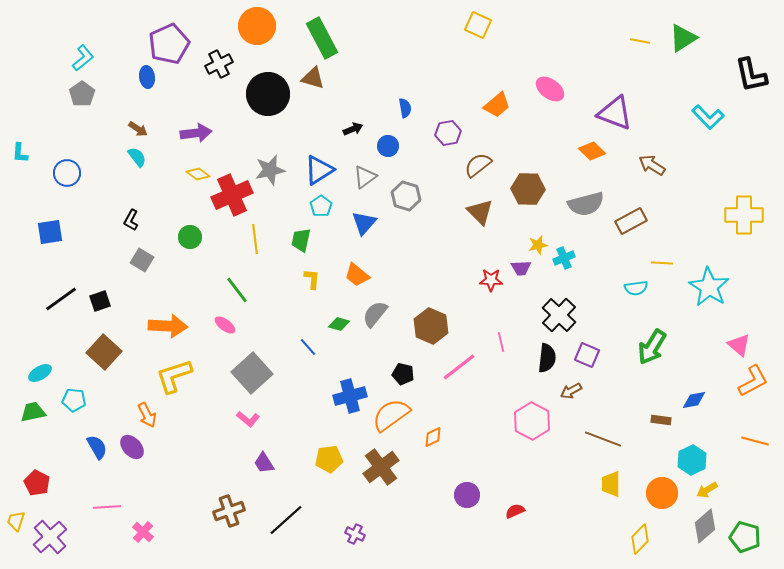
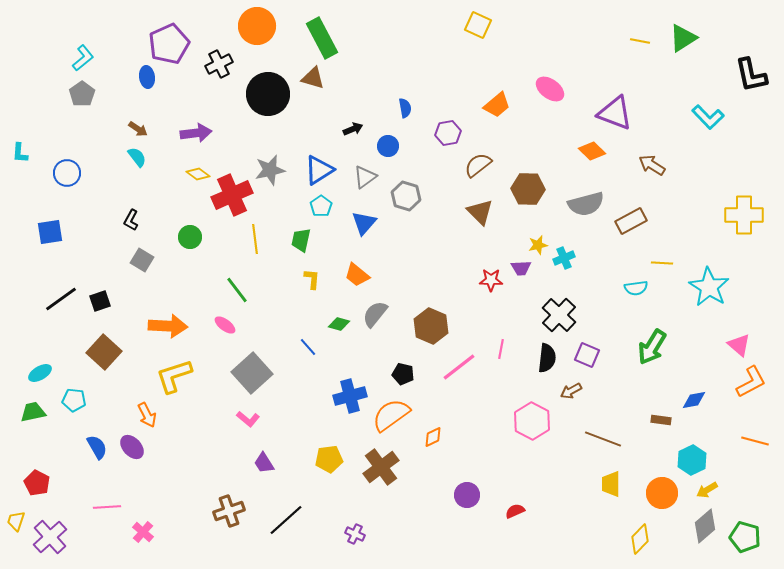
pink line at (501, 342): moved 7 px down; rotated 24 degrees clockwise
orange L-shape at (753, 381): moved 2 px left, 1 px down
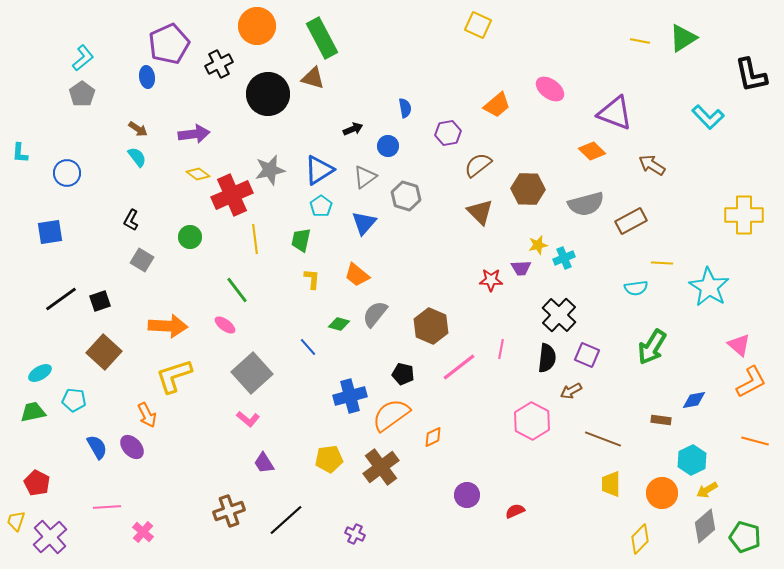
purple arrow at (196, 133): moved 2 px left, 1 px down
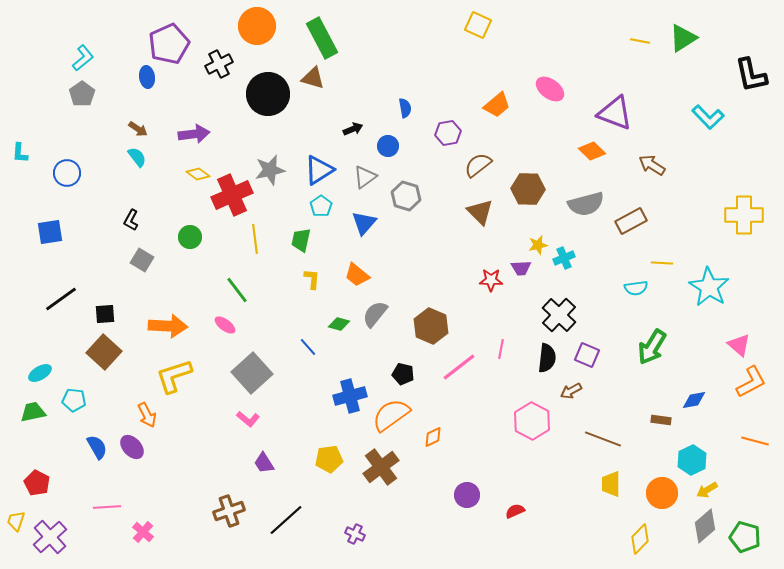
black square at (100, 301): moved 5 px right, 13 px down; rotated 15 degrees clockwise
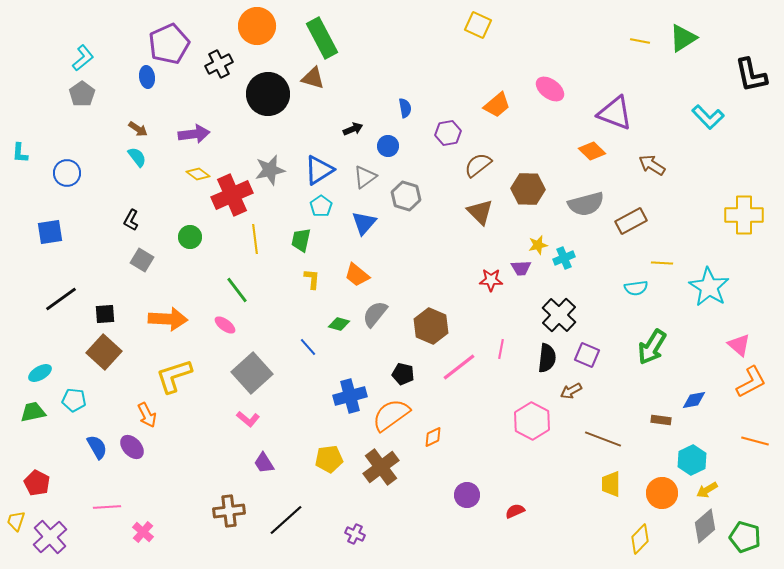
orange arrow at (168, 326): moved 7 px up
brown cross at (229, 511): rotated 12 degrees clockwise
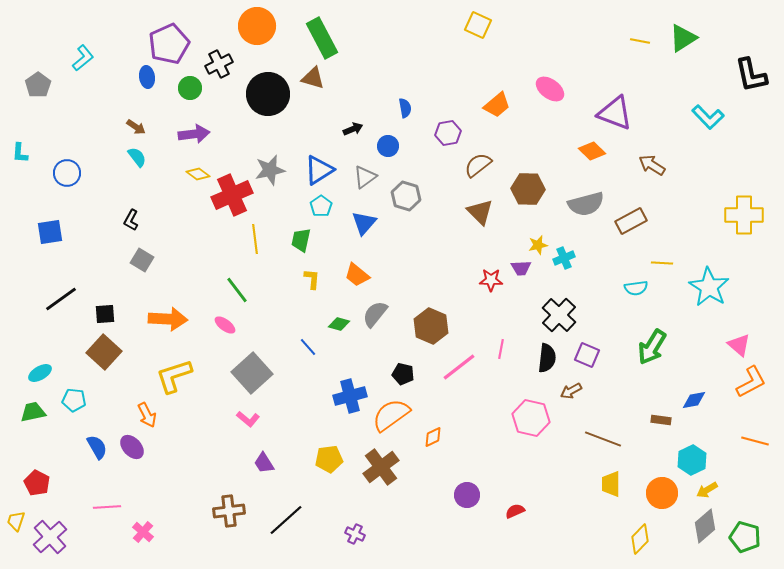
gray pentagon at (82, 94): moved 44 px left, 9 px up
brown arrow at (138, 129): moved 2 px left, 2 px up
green circle at (190, 237): moved 149 px up
pink hexagon at (532, 421): moved 1 px left, 3 px up; rotated 15 degrees counterclockwise
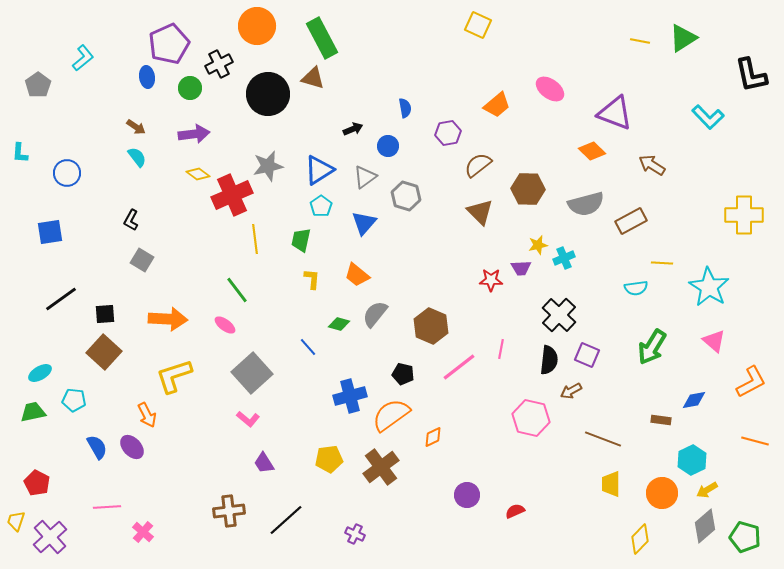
gray star at (270, 170): moved 2 px left, 4 px up
pink triangle at (739, 345): moved 25 px left, 4 px up
black semicircle at (547, 358): moved 2 px right, 2 px down
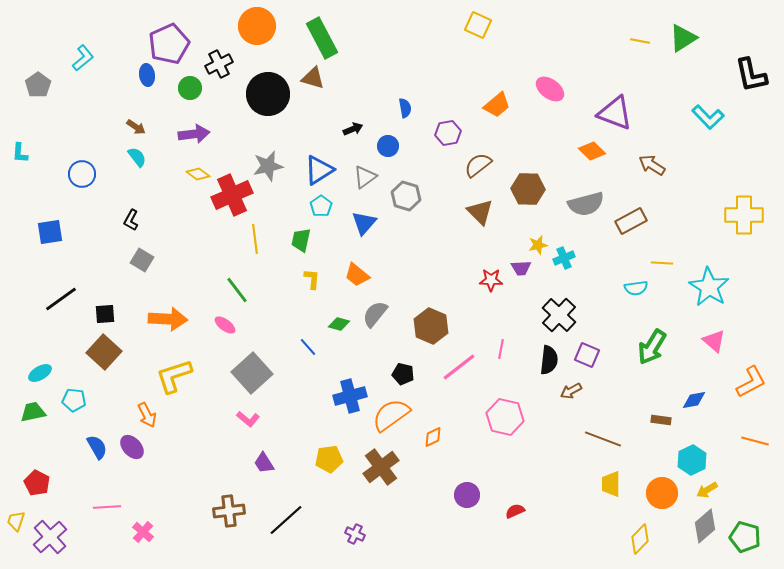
blue ellipse at (147, 77): moved 2 px up
blue circle at (67, 173): moved 15 px right, 1 px down
pink hexagon at (531, 418): moved 26 px left, 1 px up
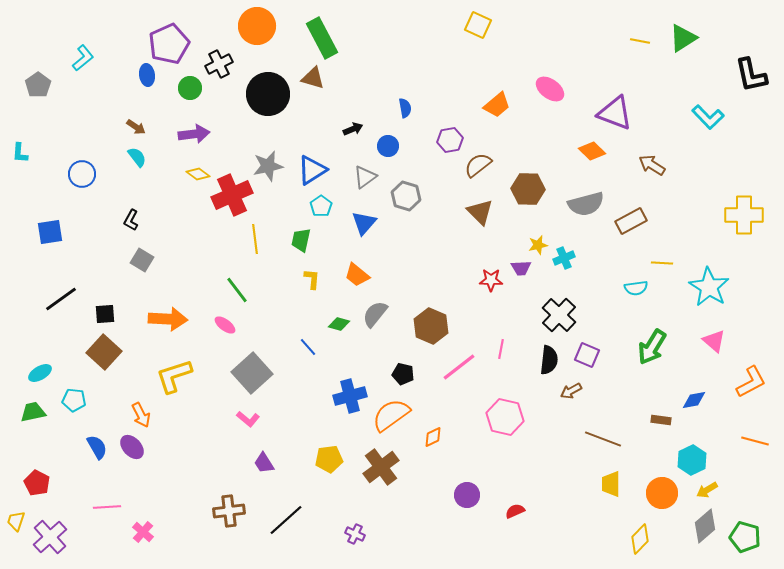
purple hexagon at (448, 133): moved 2 px right, 7 px down
blue triangle at (319, 170): moved 7 px left
orange arrow at (147, 415): moved 6 px left
